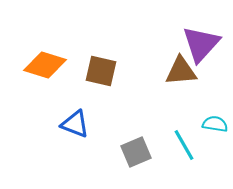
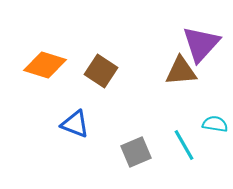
brown square: rotated 20 degrees clockwise
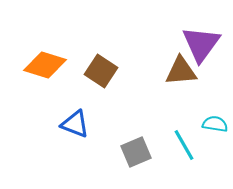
purple triangle: rotated 6 degrees counterclockwise
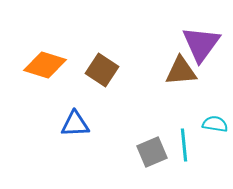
brown square: moved 1 px right, 1 px up
blue triangle: rotated 24 degrees counterclockwise
cyan line: rotated 24 degrees clockwise
gray square: moved 16 px right
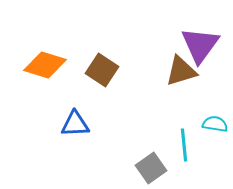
purple triangle: moved 1 px left, 1 px down
brown triangle: rotated 12 degrees counterclockwise
gray square: moved 1 px left, 16 px down; rotated 12 degrees counterclockwise
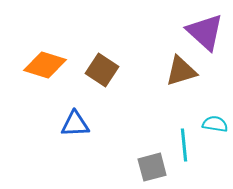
purple triangle: moved 5 px right, 13 px up; rotated 24 degrees counterclockwise
gray square: moved 1 px right, 1 px up; rotated 20 degrees clockwise
